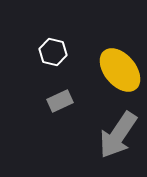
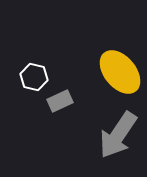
white hexagon: moved 19 px left, 25 px down
yellow ellipse: moved 2 px down
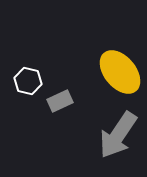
white hexagon: moved 6 px left, 4 px down
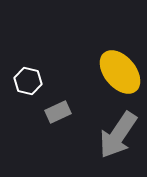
gray rectangle: moved 2 px left, 11 px down
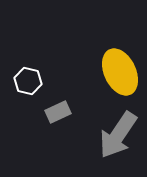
yellow ellipse: rotated 15 degrees clockwise
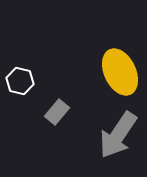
white hexagon: moved 8 px left
gray rectangle: moved 1 px left; rotated 25 degrees counterclockwise
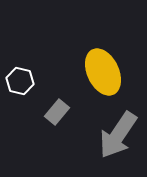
yellow ellipse: moved 17 px left
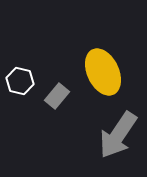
gray rectangle: moved 16 px up
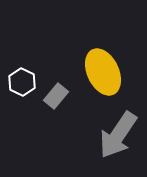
white hexagon: moved 2 px right, 1 px down; rotated 12 degrees clockwise
gray rectangle: moved 1 px left
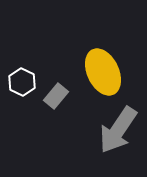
gray arrow: moved 5 px up
